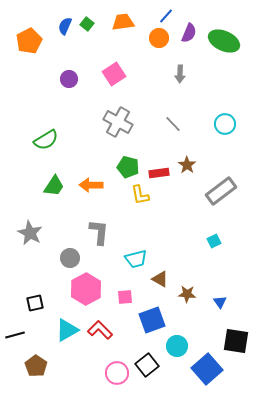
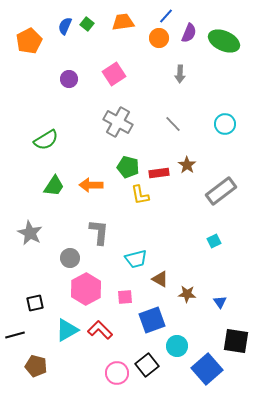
brown pentagon at (36, 366): rotated 20 degrees counterclockwise
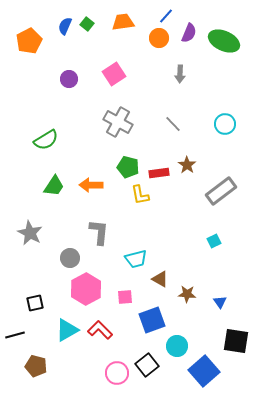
blue square at (207, 369): moved 3 px left, 2 px down
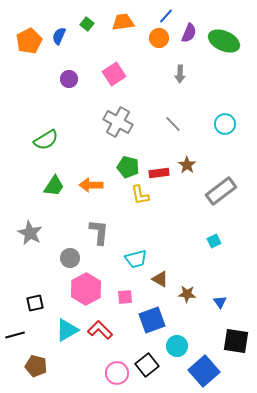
blue semicircle at (65, 26): moved 6 px left, 10 px down
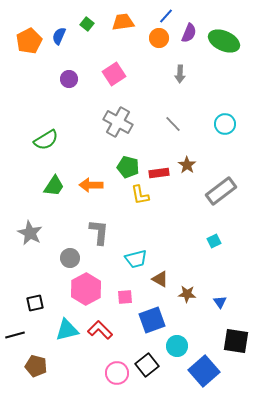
cyan triangle at (67, 330): rotated 15 degrees clockwise
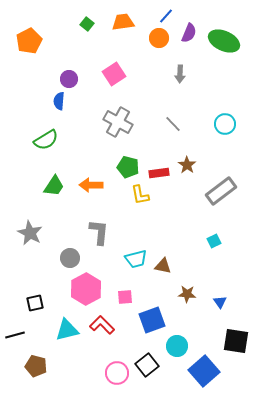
blue semicircle at (59, 36): moved 65 px down; rotated 18 degrees counterclockwise
brown triangle at (160, 279): moved 3 px right, 13 px up; rotated 18 degrees counterclockwise
red L-shape at (100, 330): moved 2 px right, 5 px up
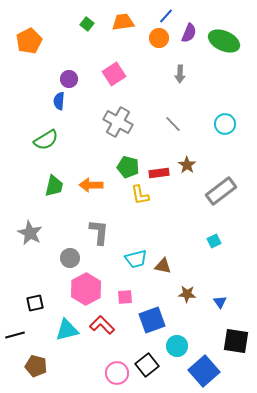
green trapezoid at (54, 186): rotated 20 degrees counterclockwise
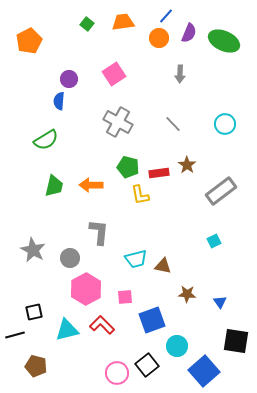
gray star at (30, 233): moved 3 px right, 17 px down
black square at (35, 303): moved 1 px left, 9 px down
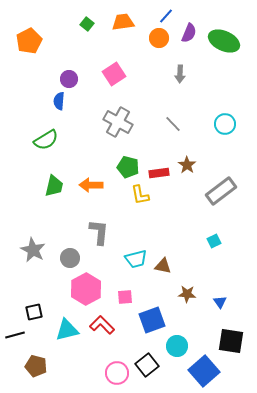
black square at (236, 341): moved 5 px left
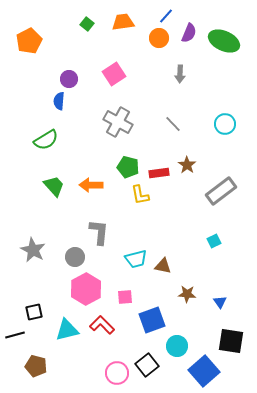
green trapezoid at (54, 186): rotated 55 degrees counterclockwise
gray circle at (70, 258): moved 5 px right, 1 px up
